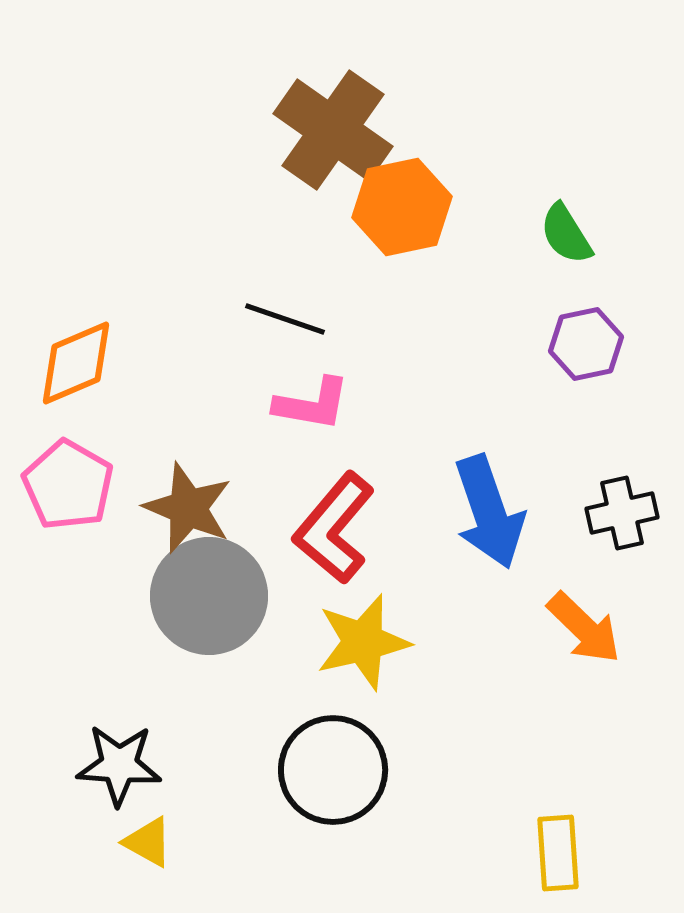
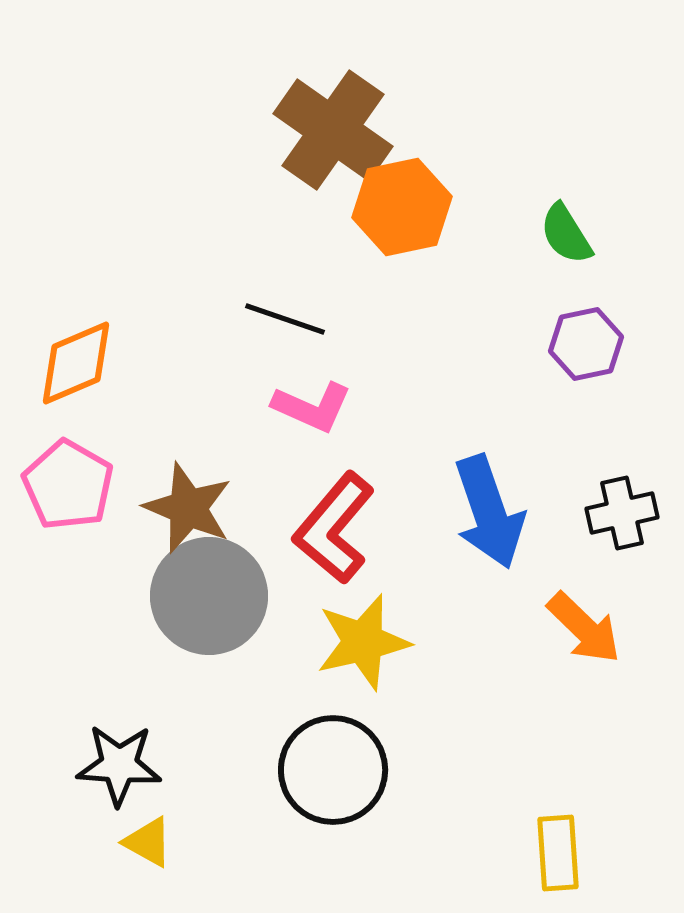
pink L-shape: moved 3 px down; rotated 14 degrees clockwise
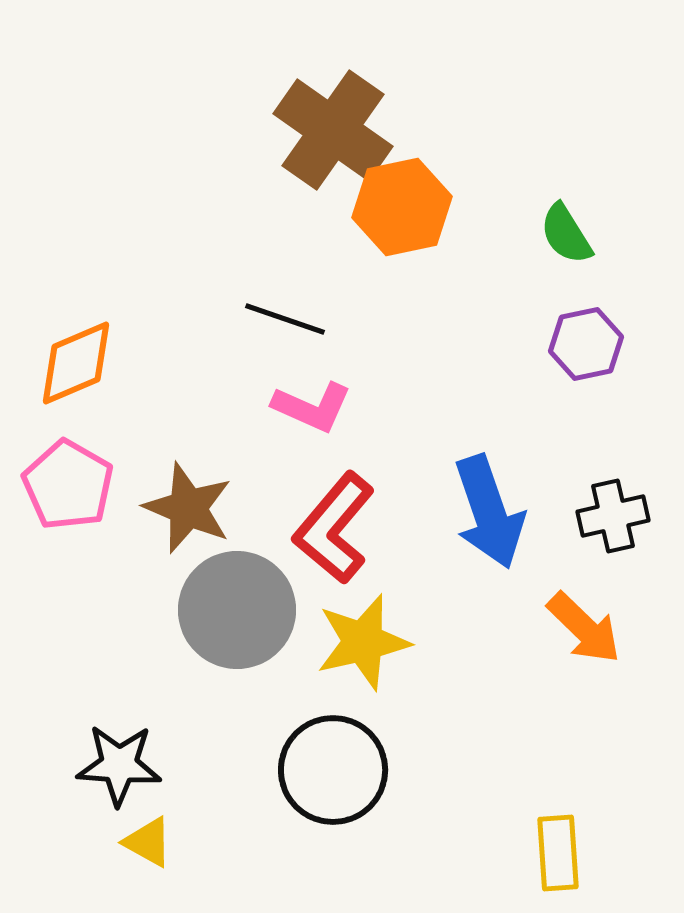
black cross: moved 9 px left, 3 px down
gray circle: moved 28 px right, 14 px down
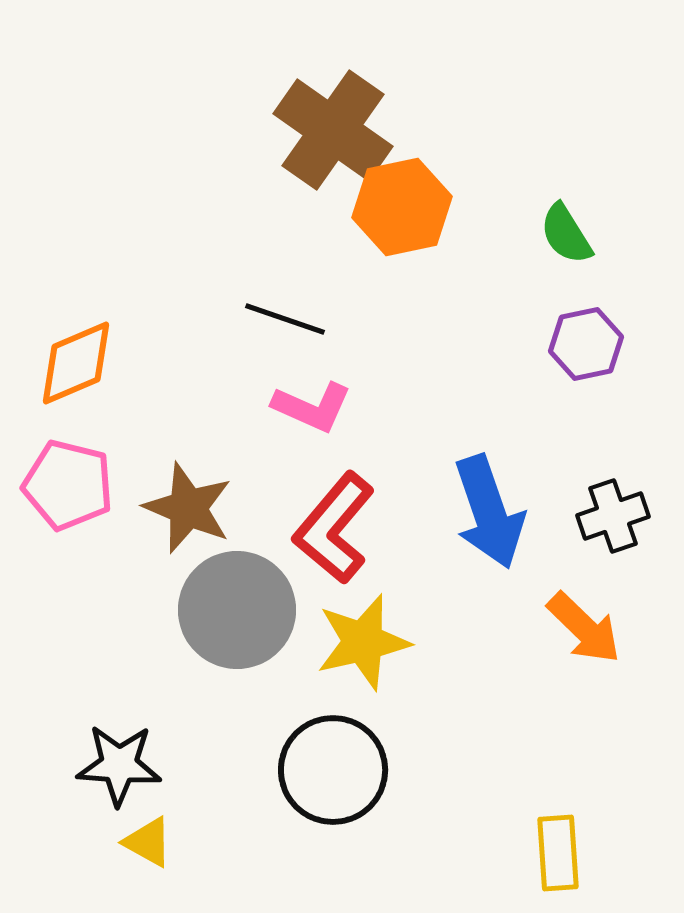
pink pentagon: rotated 16 degrees counterclockwise
black cross: rotated 6 degrees counterclockwise
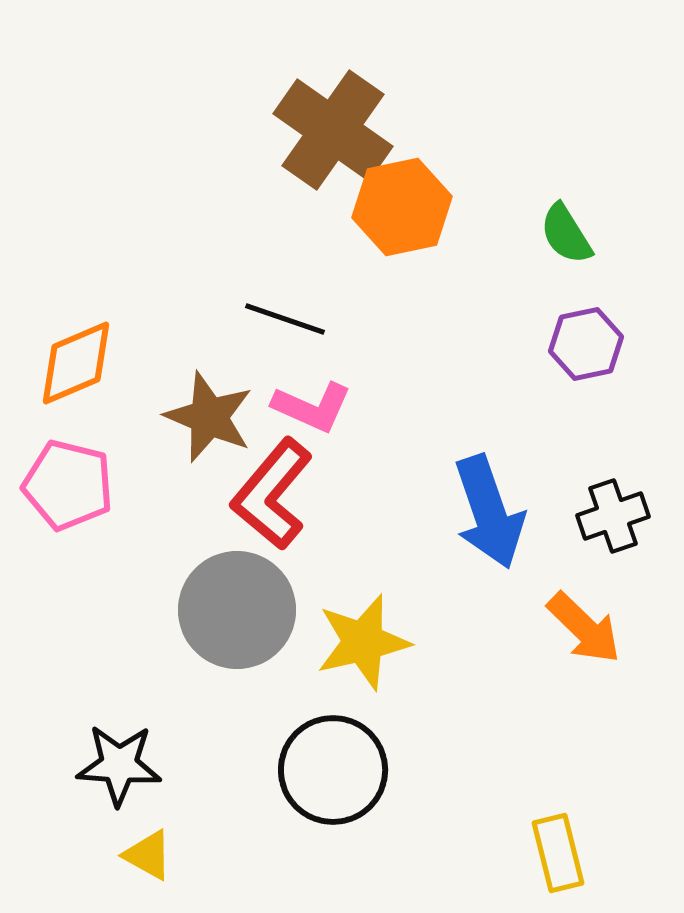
brown star: moved 21 px right, 91 px up
red L-shape: moved 62 px left, 34 px up
yellow triangle: moved 13 px down
yellow rectangle: rotated 10 degrees counterclockwise
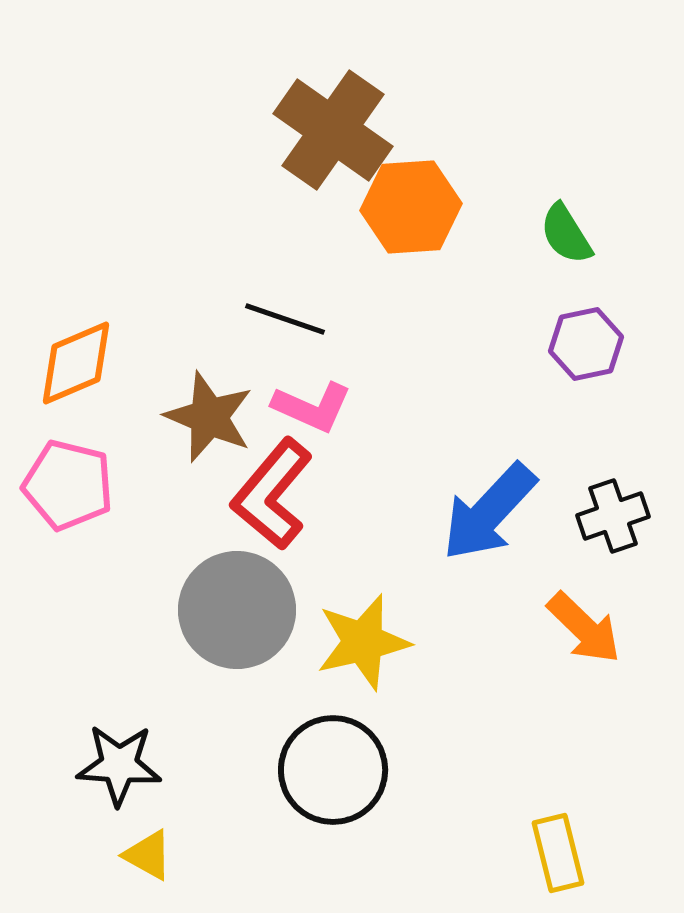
orange hexagon: moved 9 px right; rotated 8 degrees clockwise
blue arrow: rotated 62 degrees clockwise
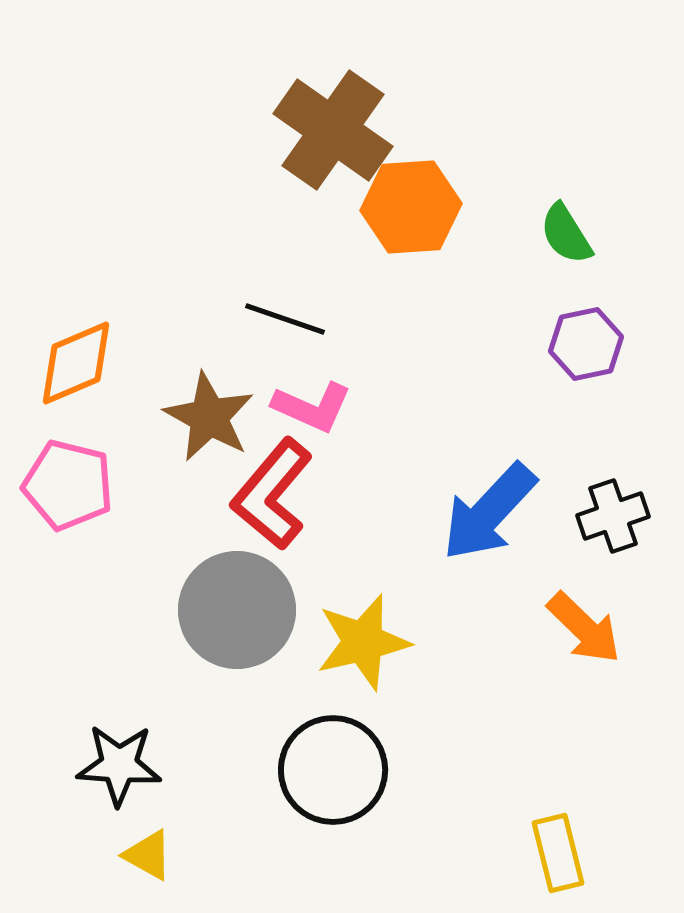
brown star: rotated 6 degrees clockwise
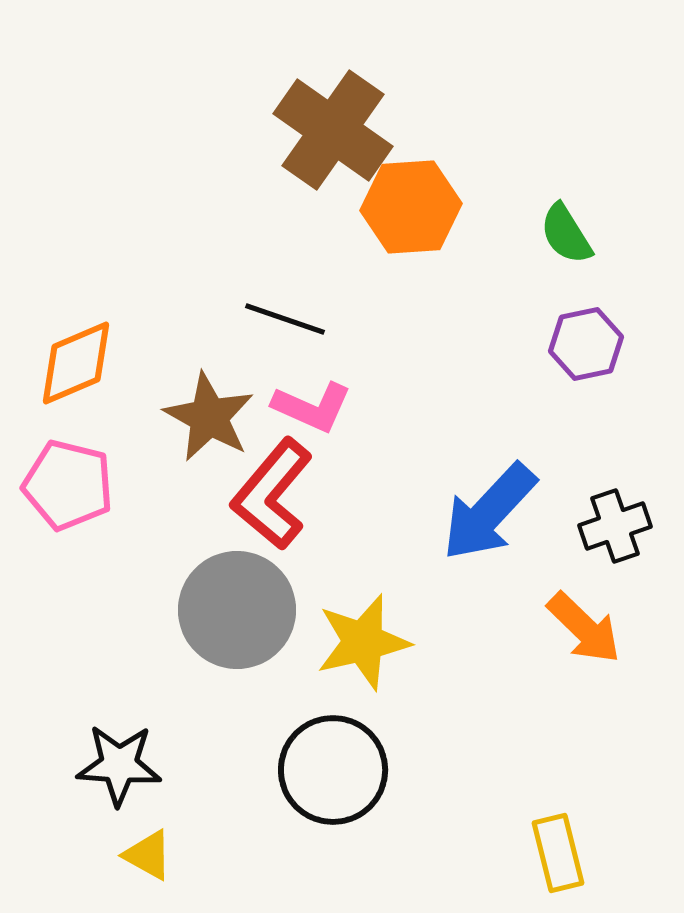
black cross: moved 2 px right, 10 px down
